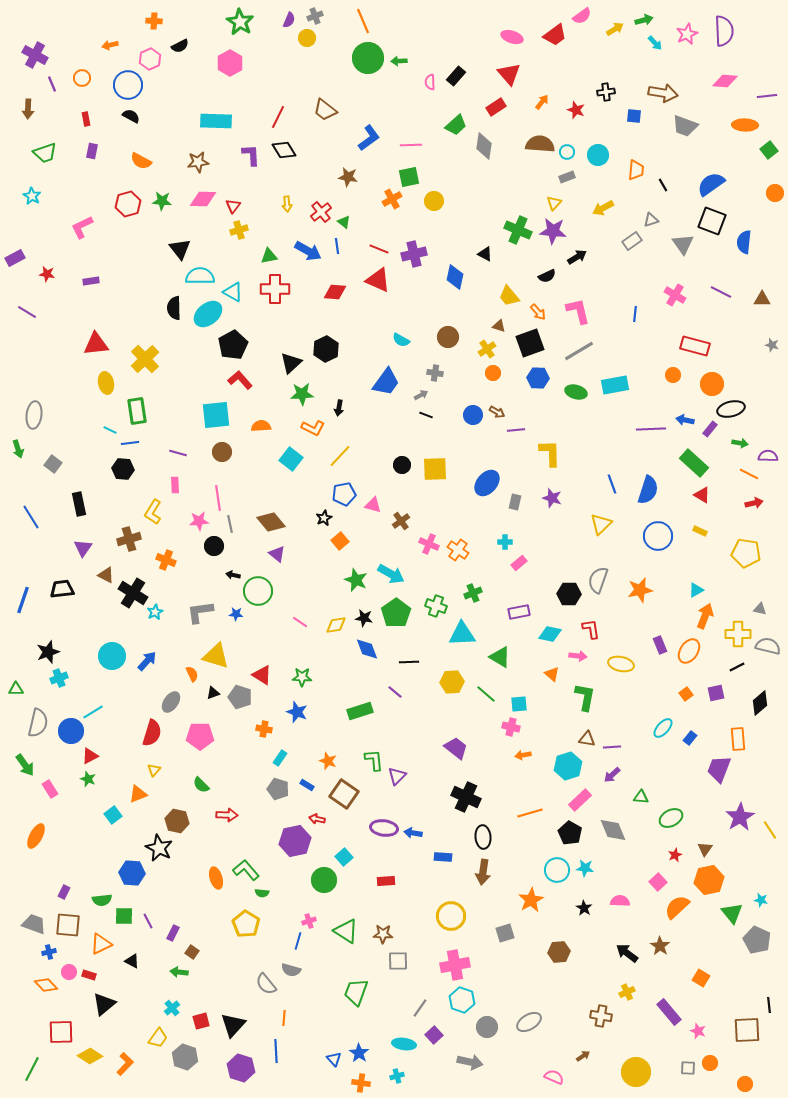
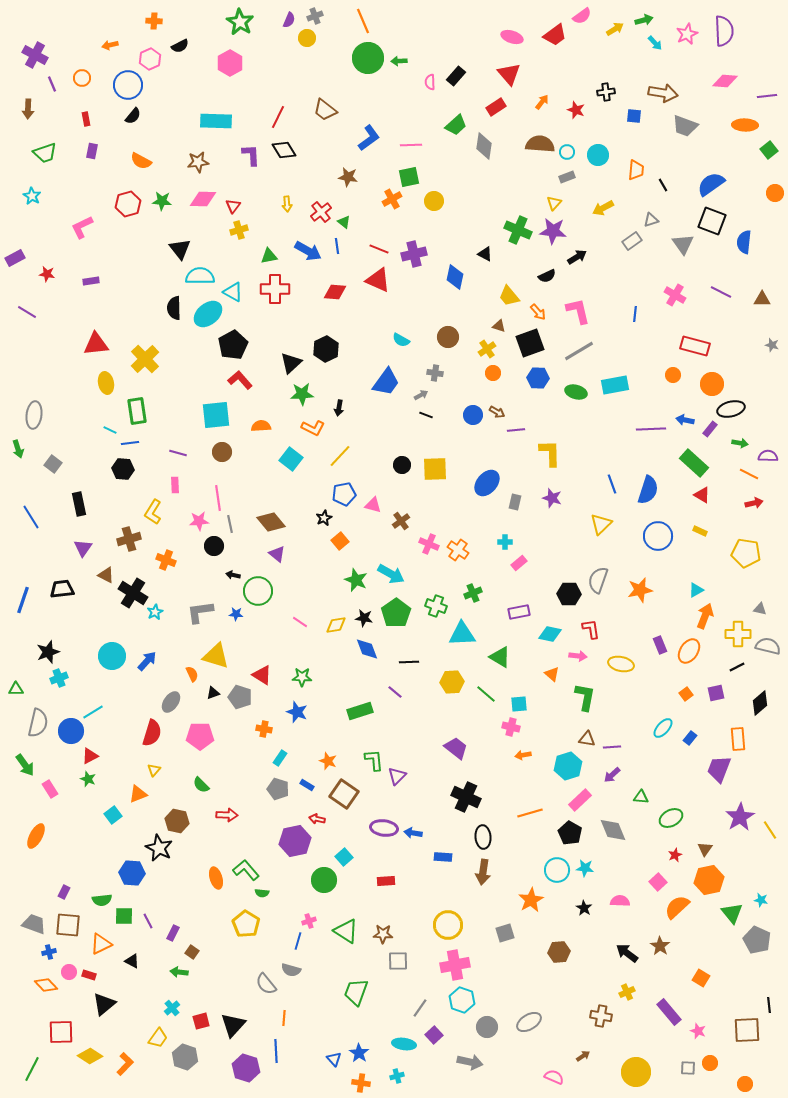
black semicircle at (131, 116): moved 2 px right; rotated 102 degrees clockwise
yellow circle at (451, 916): moved 3 px left, 9 px down
purple hexagon at (241, 1068): moved 5 px right
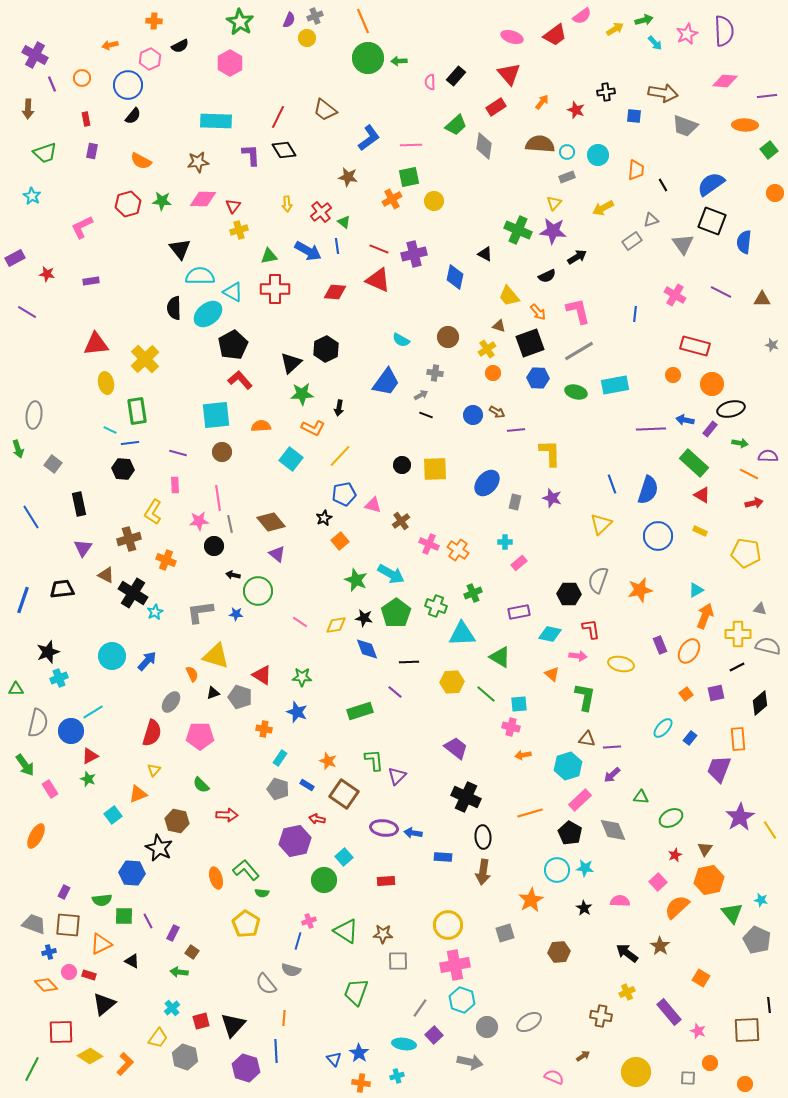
gray square at (688, 1068): moved 10 px down
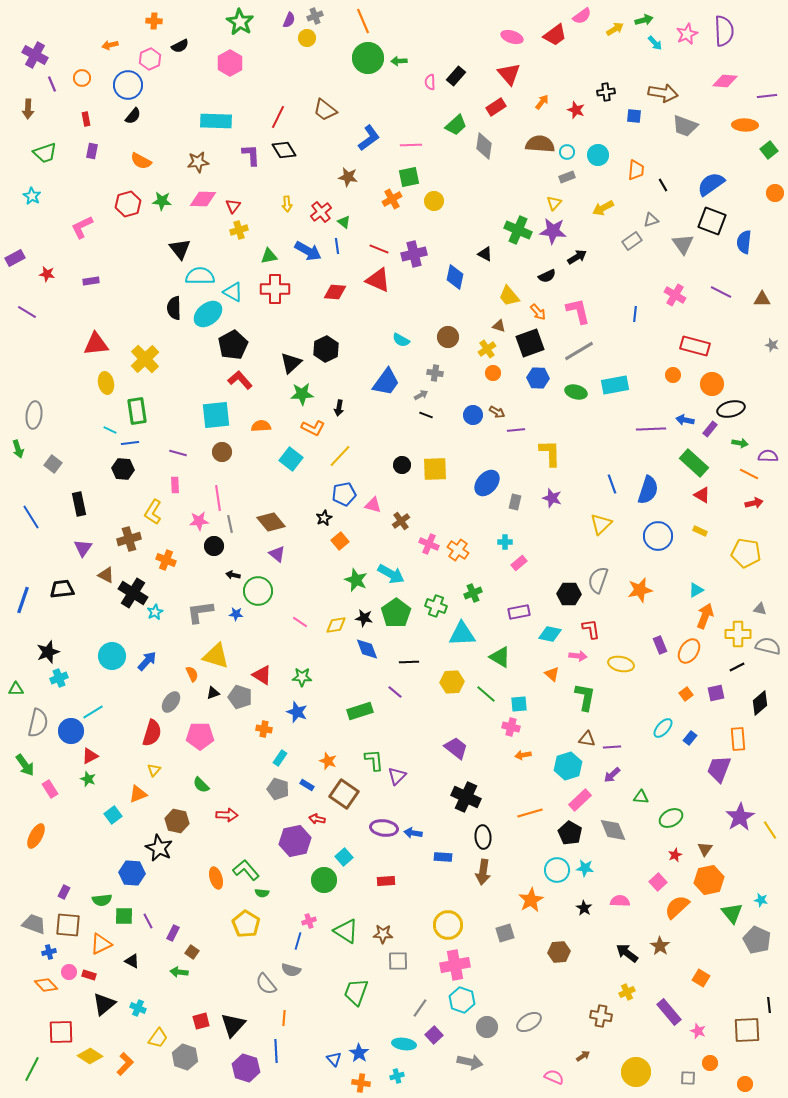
cyan cross at (172, 1008): moved 34 px left; rotated 28 degrees counterclockwise
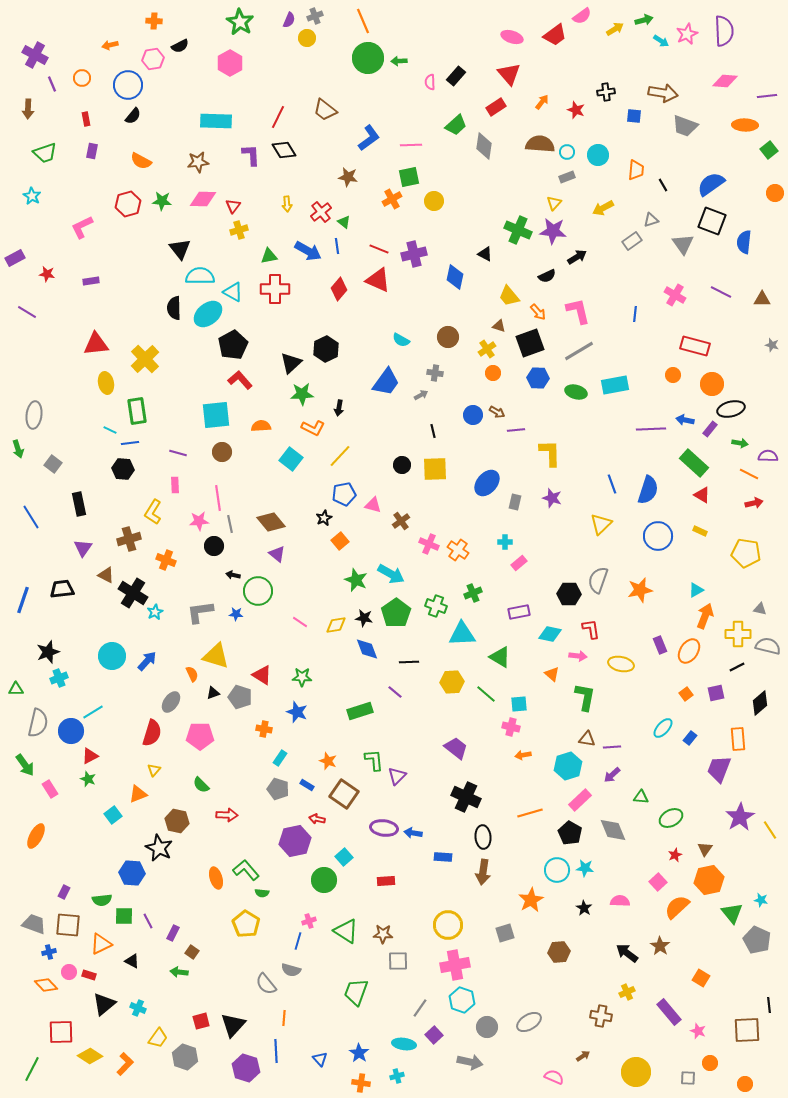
cyan arrow at (655, 43): moved 6 px right, 2 px up; rotated 14 degrees counterclockwise
pink hexagon at (150, 59): moved 3 px right; rotated 15 degrees clockwise
red diamond at (335, 292): moved 4 px right, 3 px up; rotated 55 degrees counterclockwise
black line at (426, 415): moved 7 px right, 16 px down; rotated 56 degrees clockwise
blue triangle at (334, 1059): moved 14 px left
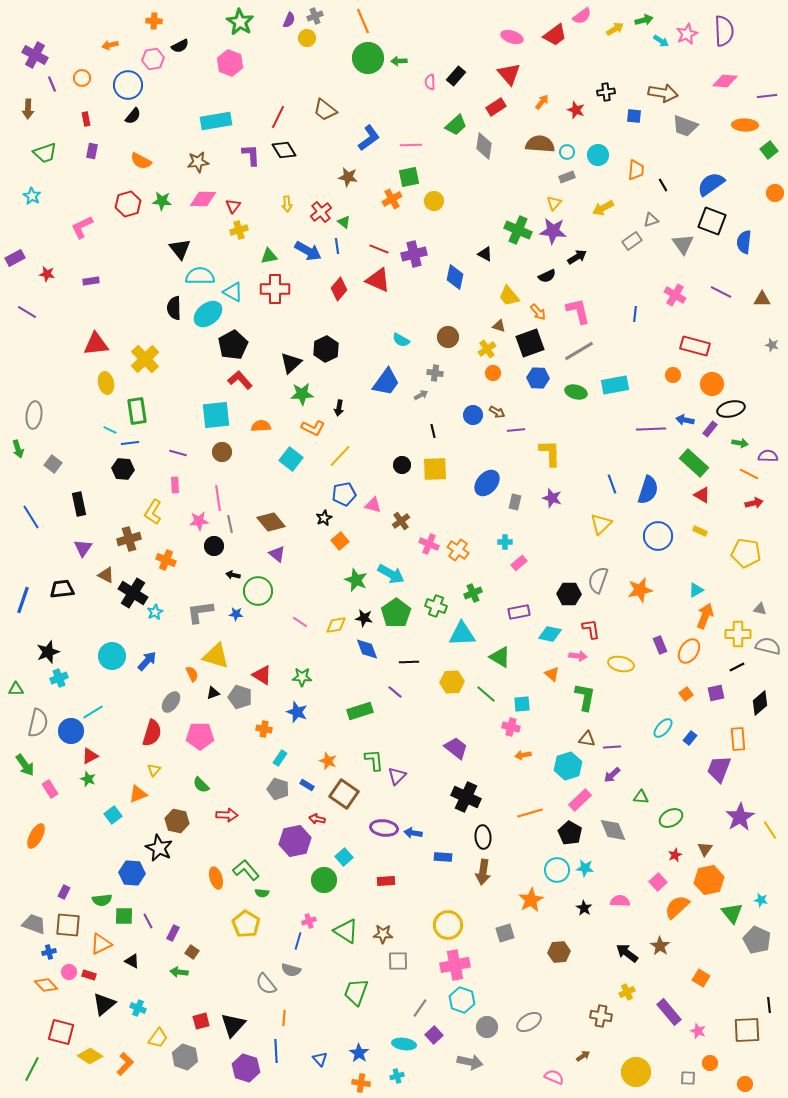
pink hexagon at (230, 63): rotated 10 degrees counterclockwise
cyan rectangle at (216, 121): rotated 12 degrees counterclockwise
cyan square at (519, 704): moved 3 px right
red square at (61, 1032): rotated 16 degrees clockwise
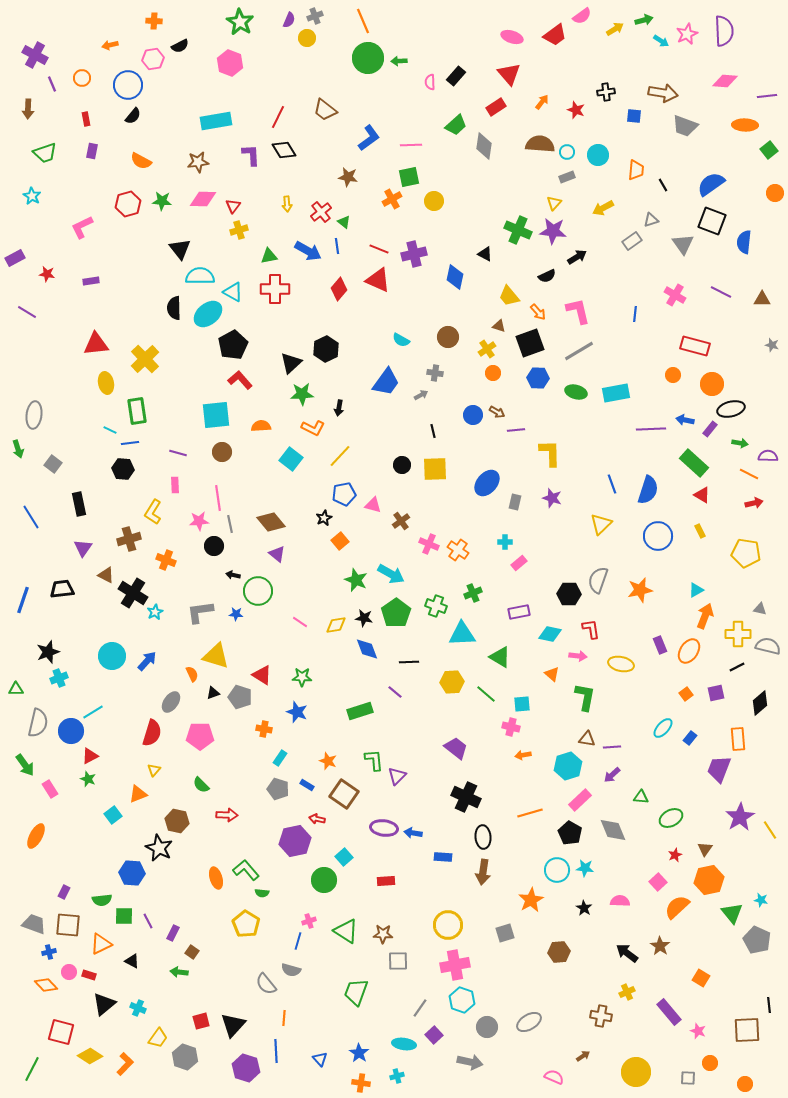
cyan rectangle at (615, 385): moved 1 px right, 8 px down
yellow rectangle at (700, 531): rotated 40 degrees clockwise
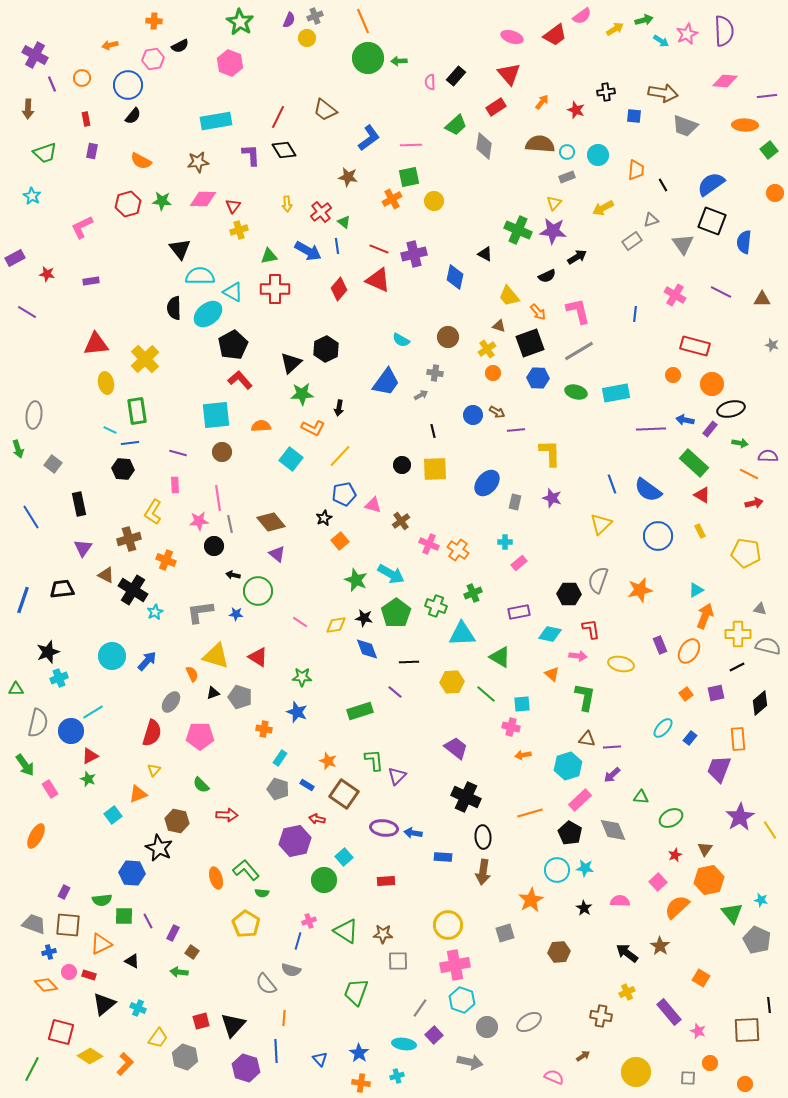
blue semicircle at (648, 490): rotated 108 degrees clockwise
black cross at (133, 593): moved 3 px up
red triangle at (262, 675): moved 4 px left, 18 px up
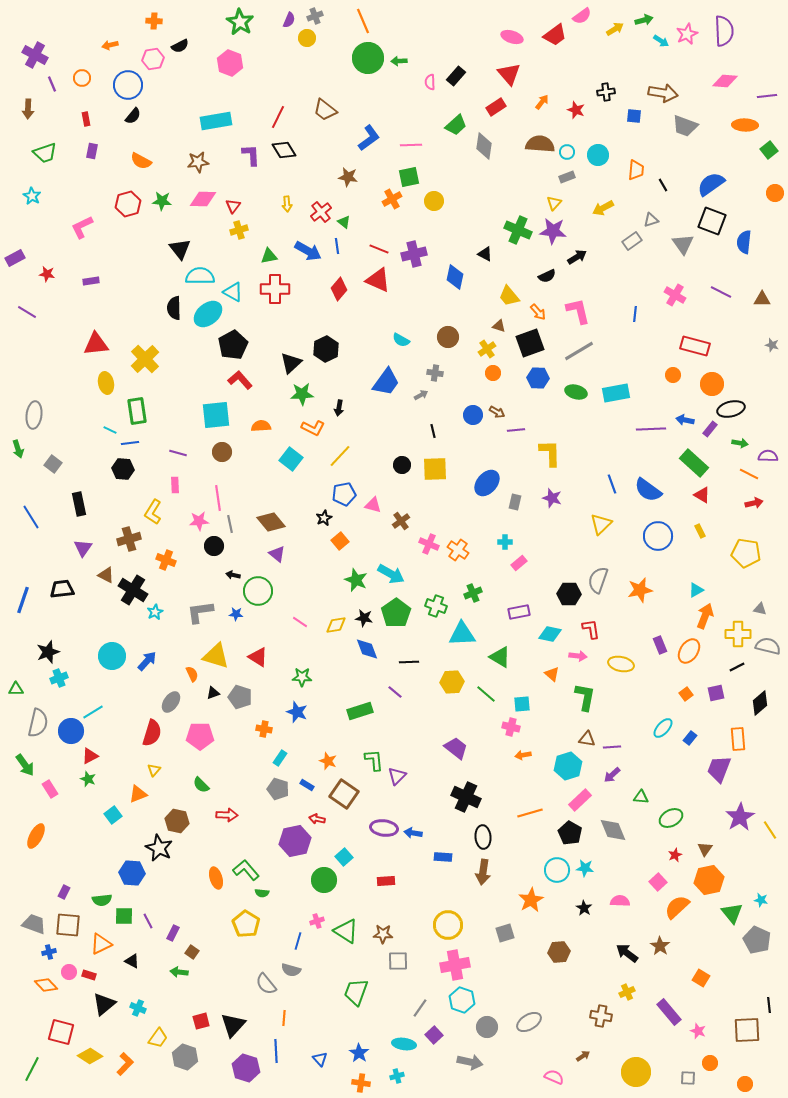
pink cross at (309, 921): moved 8 px right
